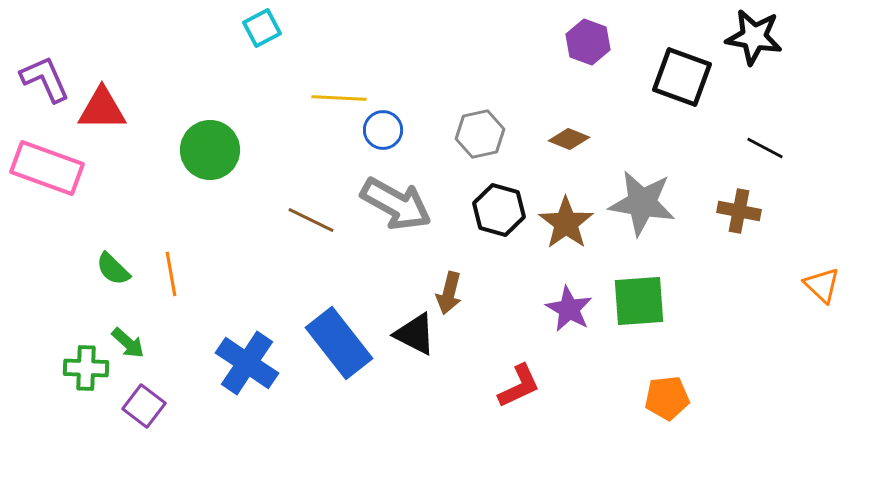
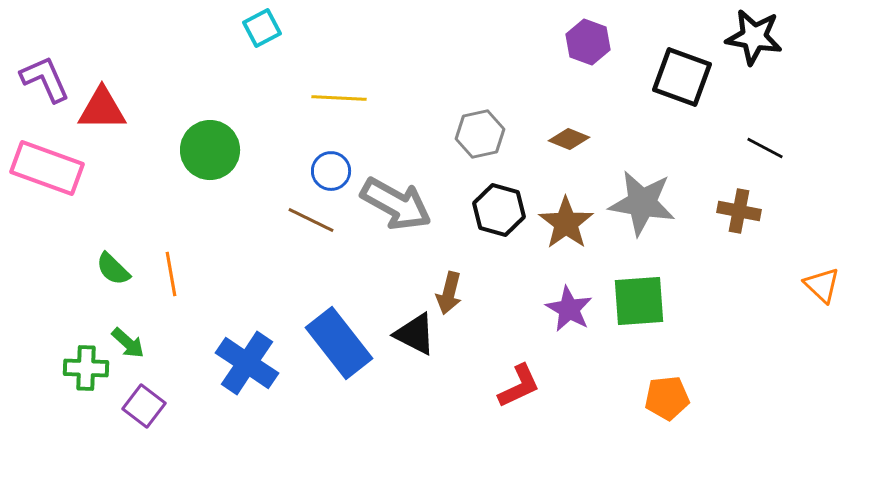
blue circle: moved 52 px left, 41 px down
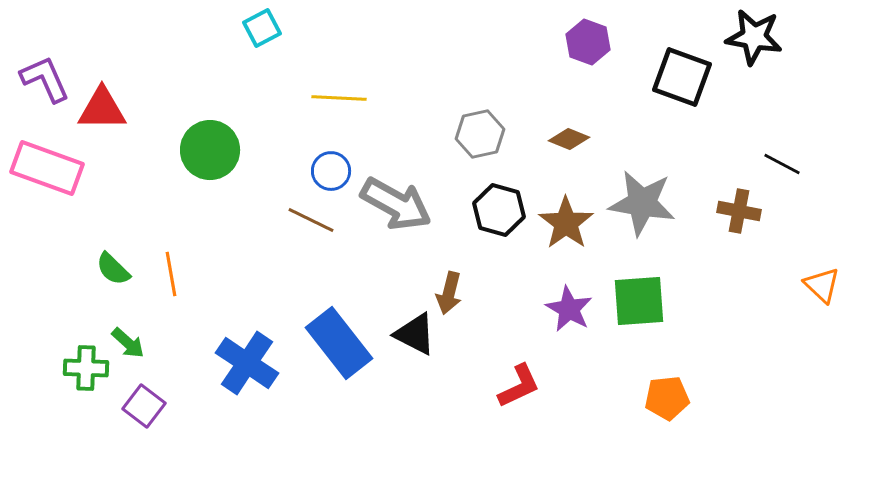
black line: moved 17 px right, 16 px down
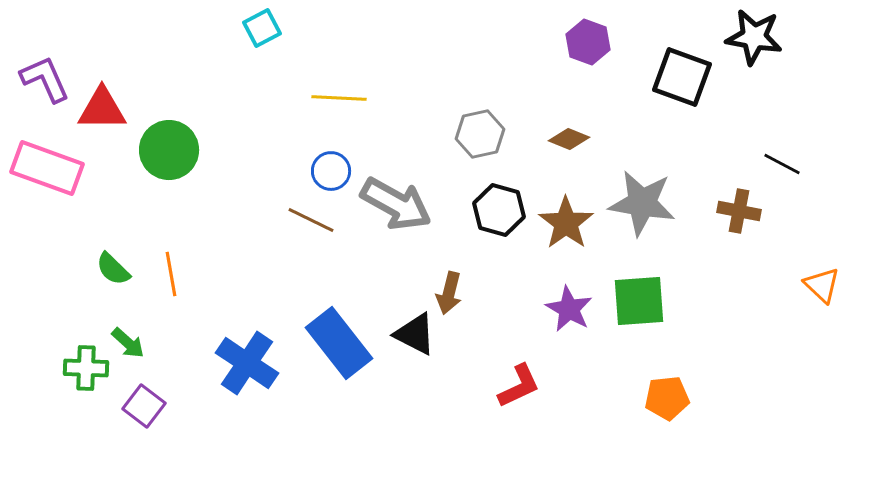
green circle: moved 41 px left
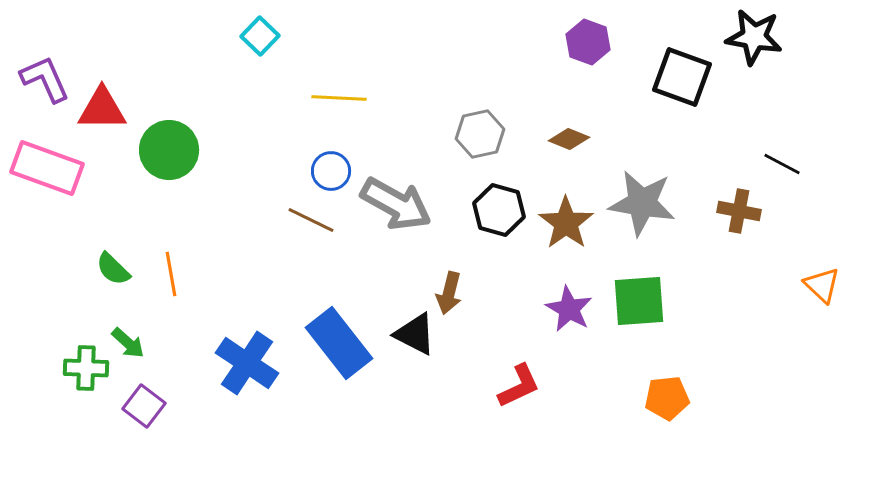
cyan square: moved 2 px left, 8 px down; rotated 18 degrees counterclockwise
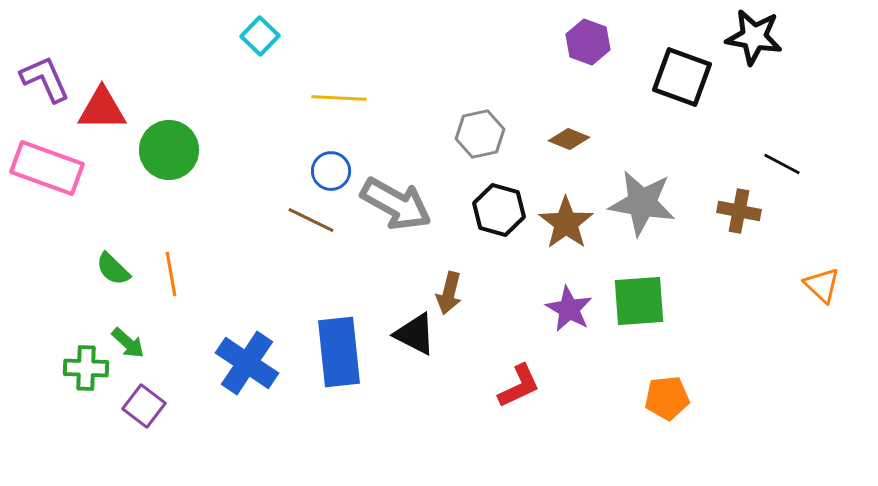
blue rectangle: moved 9 px down; rotated 32 degrees clockwise
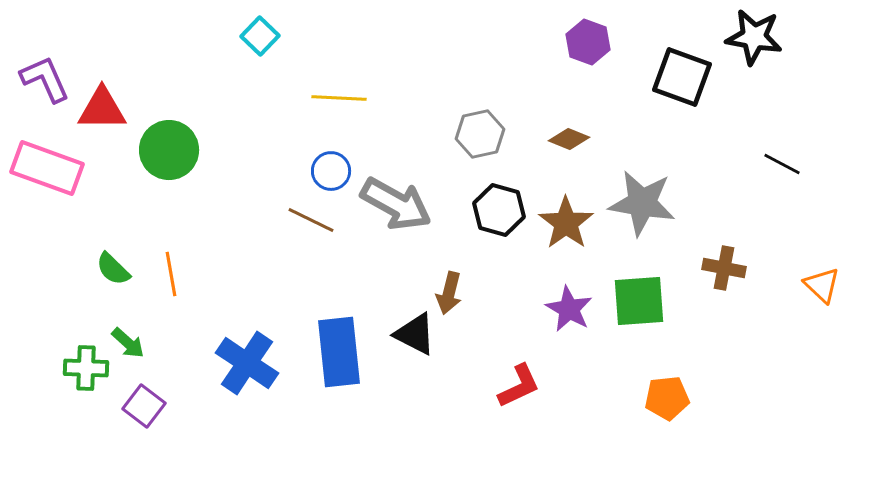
brown cross: moved 15 px left, 57 px down
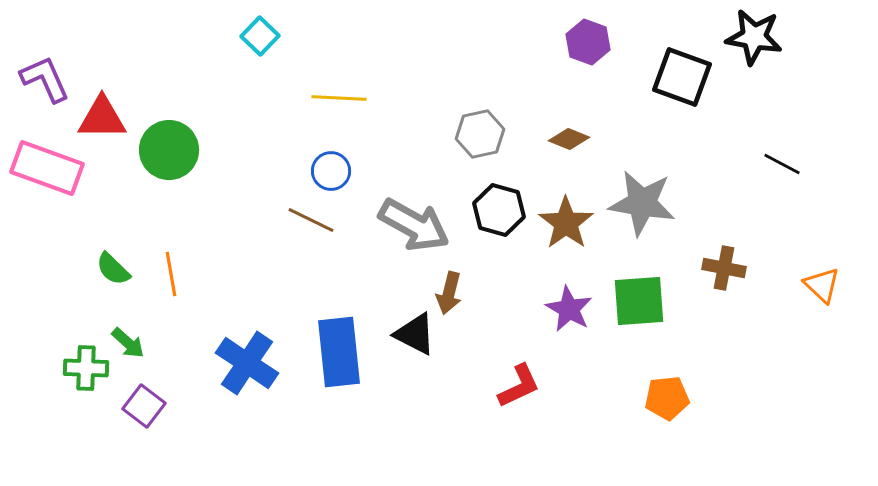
red triangle: moved 9 px down
gray arrow: moved 18 px right, 21 px down
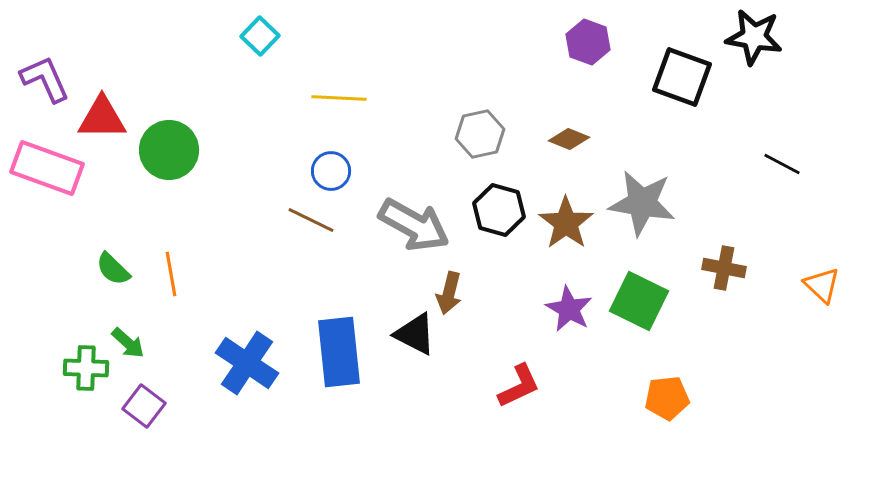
green square: rotated 30 degrees clockwise
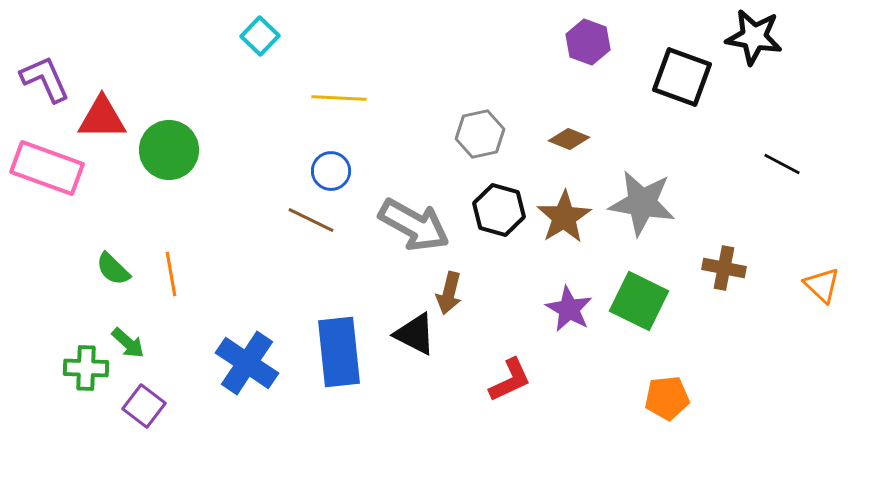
brown star: moved 2 px left, 6 px up; rotated 4 degrees clockwise
red L-shape: moved 9 px left, 6 px up
